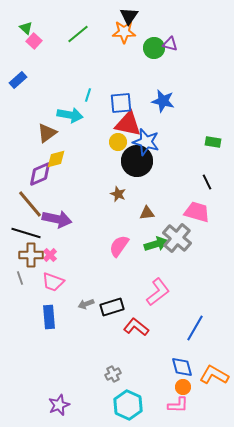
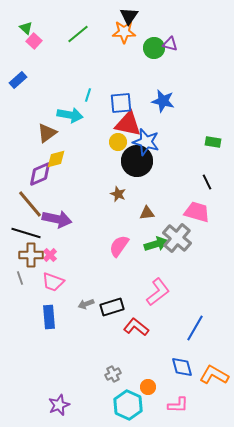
orange circle at (183, 387): moved 35 px left
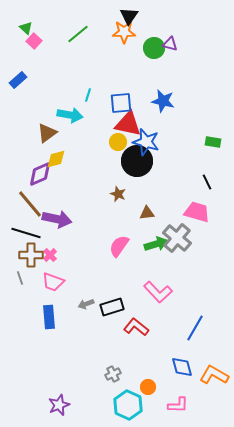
pink L-shape at (158, 292): rotated 84 degrees clockwise
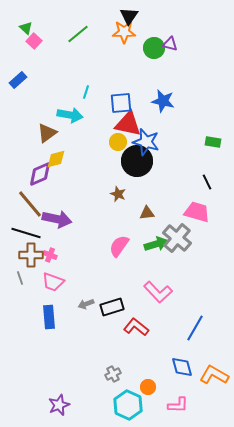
cyan line at (88, 95): moved 2 px left, 3 px up
pink cross at (50, 255): rotated 24 degrees counterclockwise
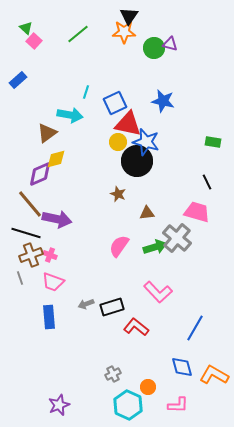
blue square at (121, 103): moved 6 px left; rotated 20 degrees counterclockwise
green arrow at (156, 244): moved 1 px left, 3 px down
brown cross at (31, 255): rotated 20 degrees counterclockwise
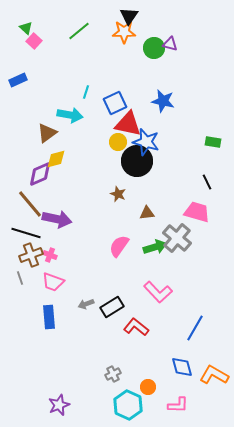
green line at (78, 34): moved 1 px right, 3 px up
blue rectangle at (18, 80): rotated 18 degrees clockwise
black rectangle at (112, 307): rotated 15 degrees counterclockwise
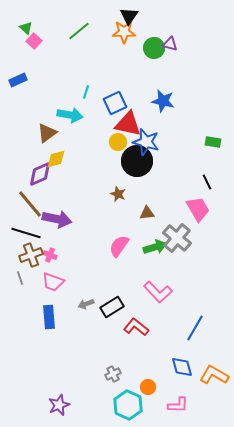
pink trapezoid at (197, 212): moved 1 px right, 3 px up; rotated 44 degrees clockwise
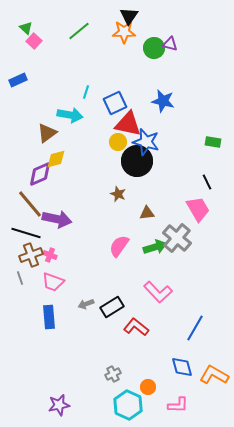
purple star at (59, 405): rotated 10 degrees clockwise
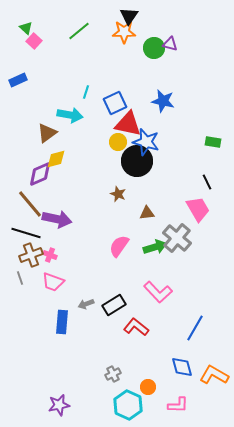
black rectangle at (112, 307): moved 2 px right, 2 px up
blue rectangle at (49, 317): moved 13 px right, 5 px down; rotated 10 degrees clockwise
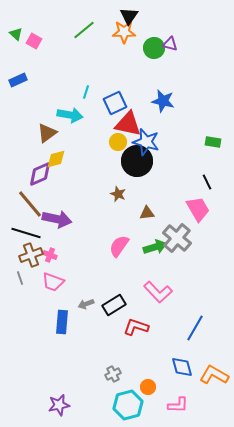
green triangle at (26, 28): moved 10 px left, 6 px down
green line at (79, 31): moved 5 px right, 1 px up
pink square at (34, 41): rotated 14 degrees counterclockwise
red L-shape at (136, 327): rotated 20 degrees counterclockwise
cyan hexagon at (128, 405): rotated 20 degrees clockwise
